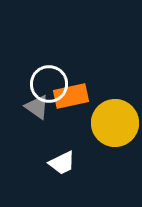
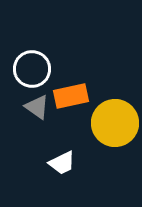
white circle: moved 17 px left, 15 px up
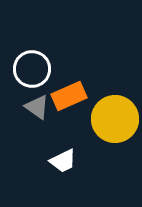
orange rectangle: moved 2 px left; rotated 12 degrees counterclockwise
yellow circle: moved 4 px up
white trapezoid: moved 1 px right, 2 px up
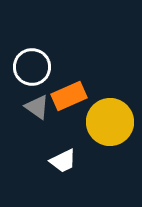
white circle: moved 2 px up
yellow circle: moved 5 px left, 3 px down
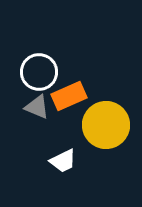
white circle: moved 7 px right, 5 px down
gray triangle: rotated 12 degrees counterclockwise
yellow circle: moved 4 px left, 3 px down
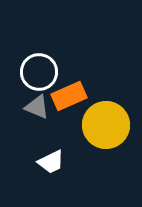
white trapezoid: moved 12 px left, 1 px down
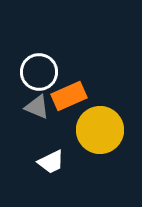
yellow circle: moved 6 px left, 5 px down
